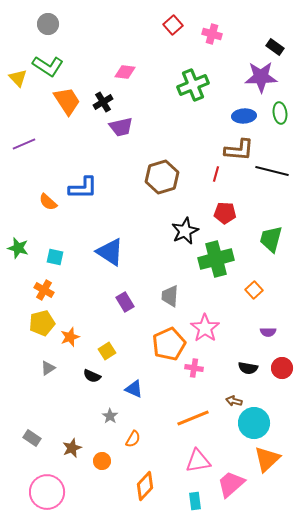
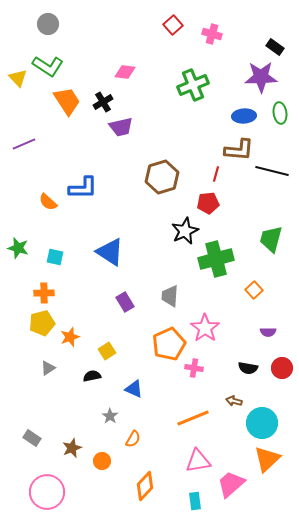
red pentagon at (225, 213): moved 17 px left, 10 px up; rotated 10 degrees counterclockwise
orange cross at (44, 290): moved 3 px down; rotated 30 degrees counterclockwise
black semicircle at (92, 376): rotated 144 degrees clockwise
cyan circle at (254, 423): moved 8 px right
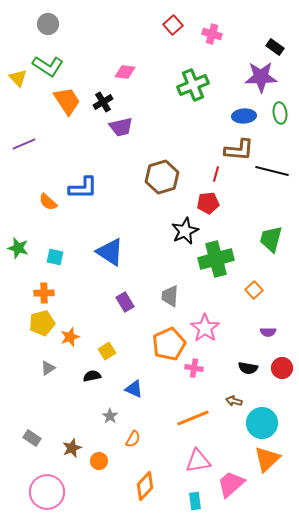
orange circle at (102, 461): moved 3 px left
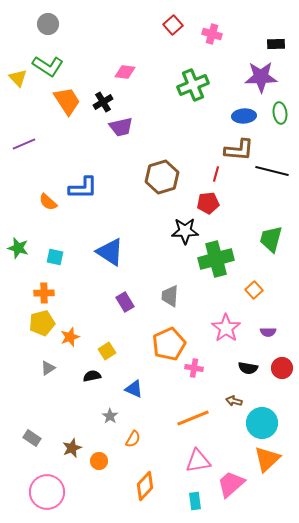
black rectangle at (275, 47): moved 1 px right, 3 px up; rotated 36 degrees counterclockwise
black star at (185, 231): rotated 24 degrees clockwise
pink star at (205, 328): moved 21 px right
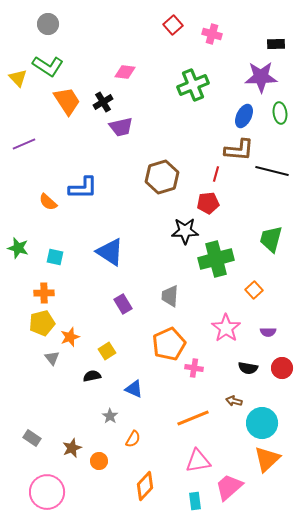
blue ellipse at (244, 116): rotated 60 degrees counterclockwise
purple rectangle at (125, 302): moved 2 px left, 2 px down
gray triangle at (48, 368): moved 4 px right, 10 px up; rotated 35 degrees counterclockwise
pink trapezoid at (231, 484): moved 2 px left, 3 px down
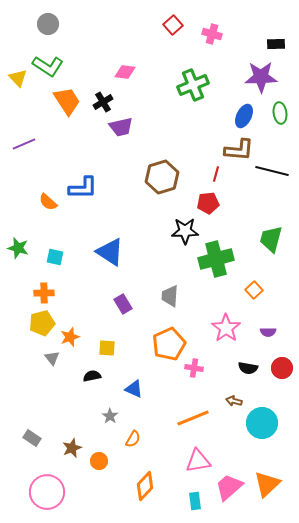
yellow square at (107, 351): moved 3 px up; rotated 36 degrees clockwise
orange triangle at (267, 459): moved 25 px down
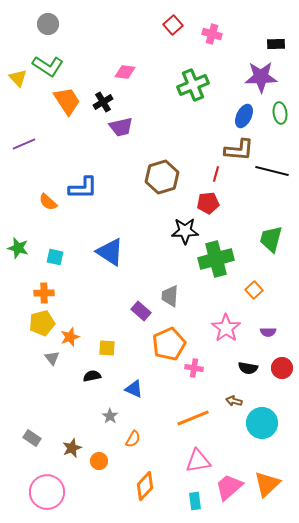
purple rectangle at (123, 304): moved 18 px right, 7 px down; rotated 18 degrees counterclockwise
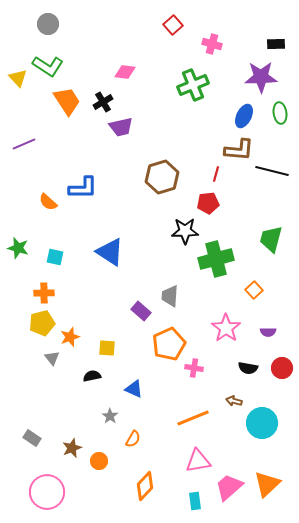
pink cross at (212, 34): moved 10 px down
